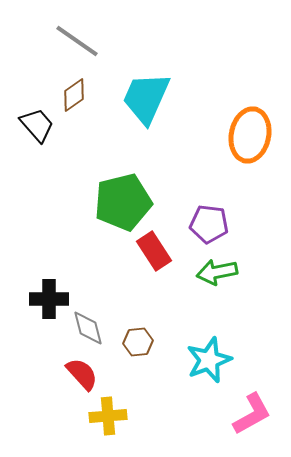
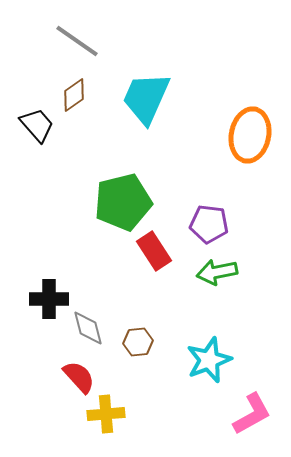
red semicircle: moved 3 px left, 3 px down
yellow cross: moved 2 px left, 2 px up
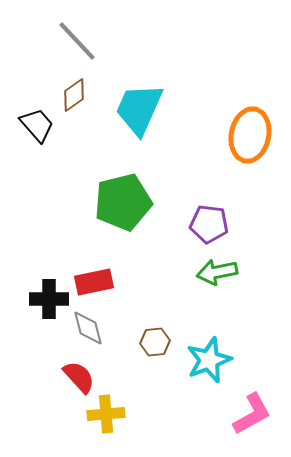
gray line: rotated 12 degrees clockwise
cyan trapezoid: moved 7 px left, 11 px down
red rectangle: moved 60 px left, 31 px down; rotated 69 degrees counterclockwise
brown hexagon: moved 17 px right
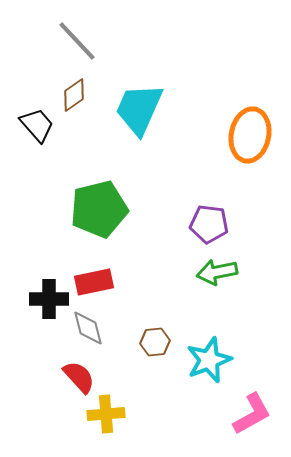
green pentagon: moved 24 px left, 7 px down
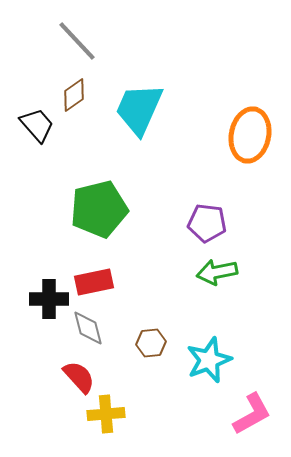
purple pentagon: moved 2 px left, 1 px up
brown hexagon: moved 4 px left, 1 px down
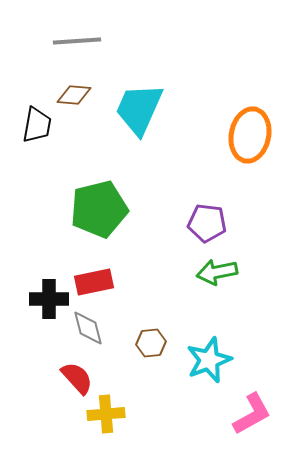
gray line: rotated 51 degrees counterclockwise
brown diamond: rotated 40 degrees clockwise
black trapezoid: rotated 51 degrees clockwise
red semicircle: moved 2 px left, 1 px down
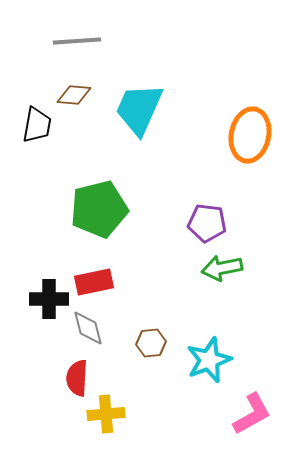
green arrow: moved 5 px right, 4 px up
red semicircle: rotated 135 degrees counterclockwise
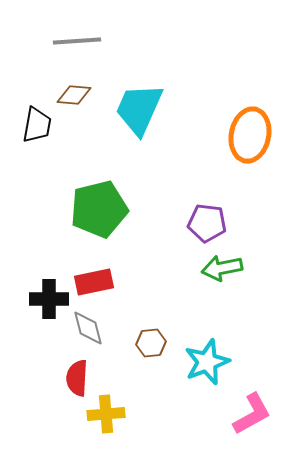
cyan star: moved 2 px left, 2 px down
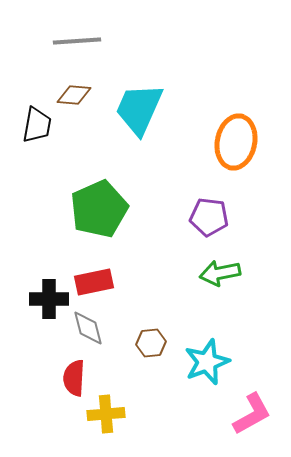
orange ellipse: moved 14 px left, 7 px down
green pentagon: rotated 10 degrees counterclockwise
purple pentagon: moved 2 px right, 6 px up
green arrow: moved 2 px left, 5 px down
red semicircle: moved 3 px left
